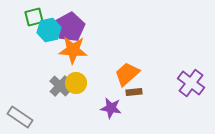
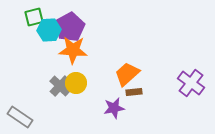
cyan hexagon: rotated 10 degrees clockwise
purple star: moved 3 px right; rotated 20 degrees counterclockwise
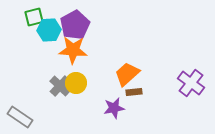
purple pentagon: moved 5 px right, 2 px up
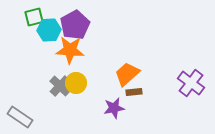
orange star: moved 3 px left
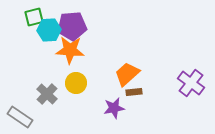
purple pentagon: moved 3 px left, 1 px down; rotated 24 degrees clockwise
gray cross: moved 13 px left, 8 px down
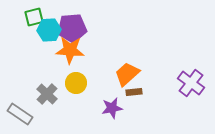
purple pentagon: moved 2 px down
purple star: moved 2 px left
gray rectangle: moved 3 px up
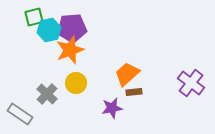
cyan hexagon: rotated 10 degrees counterclockwise
orange star: rotated 24 degrees counterclockwise
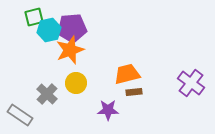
orange trapezoid: rotated 28 degrees clockwise
purple star: moved 4 px left, 2 px down; rotated 10 degrees clockwise
gray rectangle: moved 1 px down
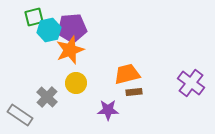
gray cross: moved 3 px down
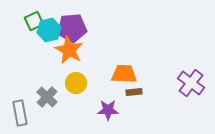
green square: moved 4 px down; rotated 12 degrees counterclockwise
orange star: moved 1 px left; rotated 24 degrees counterclockwise
orange trapezoid: moved 3 px left; rotated 16 degrees clockwise
gray rectangle: moved 2 px up; rotated 45 degrees clockwise
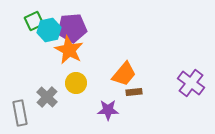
orange trapezoid: rotated 128 degrees clockwise
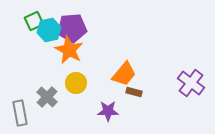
brown rectangle: rotated 21 degrees clockwise
purple star: moved 1 px down
